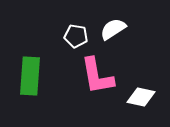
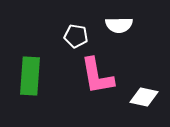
white semicircle: moved 6 px right, 4 px up; rotated 148 degrees counterclockwise
white diamond: moved 3 px right
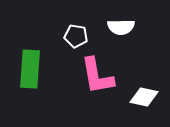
white semicircle: moved 2 px right, 2 px down
green rectangle: moved 7 px up
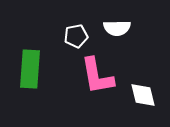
white semicircle: moved 4 px left, 1 px down
white pentagon: rotated 20 degrees counterclockwise
white diamond: moved 1 px left, 2 px up; rotated 64 degrees clockwise
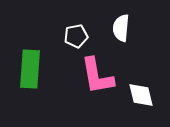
white semicircle: moved 4 px right; rotated 96 degrees clockwise
white diamond: moved 2 px left
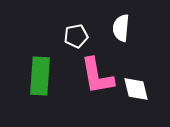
green rectangle: moved 10 px right, 7 px down
white diamond: moved 5 px left, 6 px up
